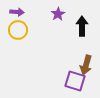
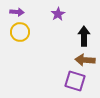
black arrow: moved 2 px right, 10 px down
yellow circle: moved 2 px right, 2 px down
brown arrow: moved 1 px left, 5 px up; rotated 78 degrees clockwise
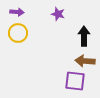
purple star: rotated 24 degrees counterclockwise
yellow circle: moved 2 px left, 1 px down
brown arrow: moved 1 px down
purple square: rotated 10 degrees counterclockwise
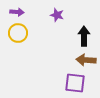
purple star: moved 1 px left, 1 px down
brown arrow: moved 1 px right, 1 px up
purple square: moved 2 px down
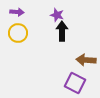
black arrow: moved 22 px left, 5 px up
purple square: rotated 20 degrees clockwise
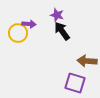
purple arrow: moved 12 px right, 12 px down
black arrow: rotated 36 degrees counterclockwise
brown arrow: moved 1 px right, 1 px down
purple square: rotated 10 degrees counterclockwise
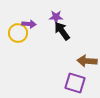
purple star: moved 1 px left, 2 px down; rotated 16 degrees counterclockwise
